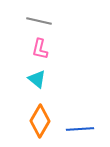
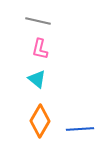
gray line: moved 1 px left
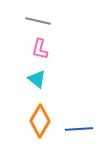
blue line: moved 1 px left
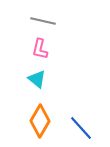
gray line: moved 5 px right
blue line: moved 2 px right, 1 px up; rotated 52 degrees clockwise
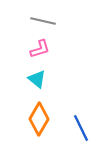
pink L-shape: rotated 120 degrees counterclockwise
orange diamond: moved 1 px left, 2 px up
blue line: rotated 16 degrees clockwise
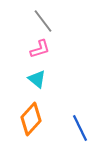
gray line: rotated 40 degrees clockwise
orange diamond: moved 8 px left; rotated 12 degrees clockwise
blue line: moved 1 px left
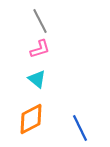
gray line: moved 3 px left; rotated 10 degrees clockwise
orange diamond: rotated 20 degrees clockwise
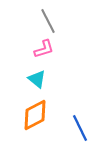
gray line: moved 8 px right
pink L-shape: moved 4 px right
orange diamond: moved 4 px right, 4 px up
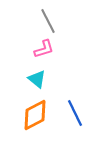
blue line: moved 5 px left, 15 px up
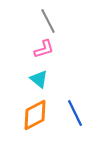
cyan triangle: moved 2 px right
